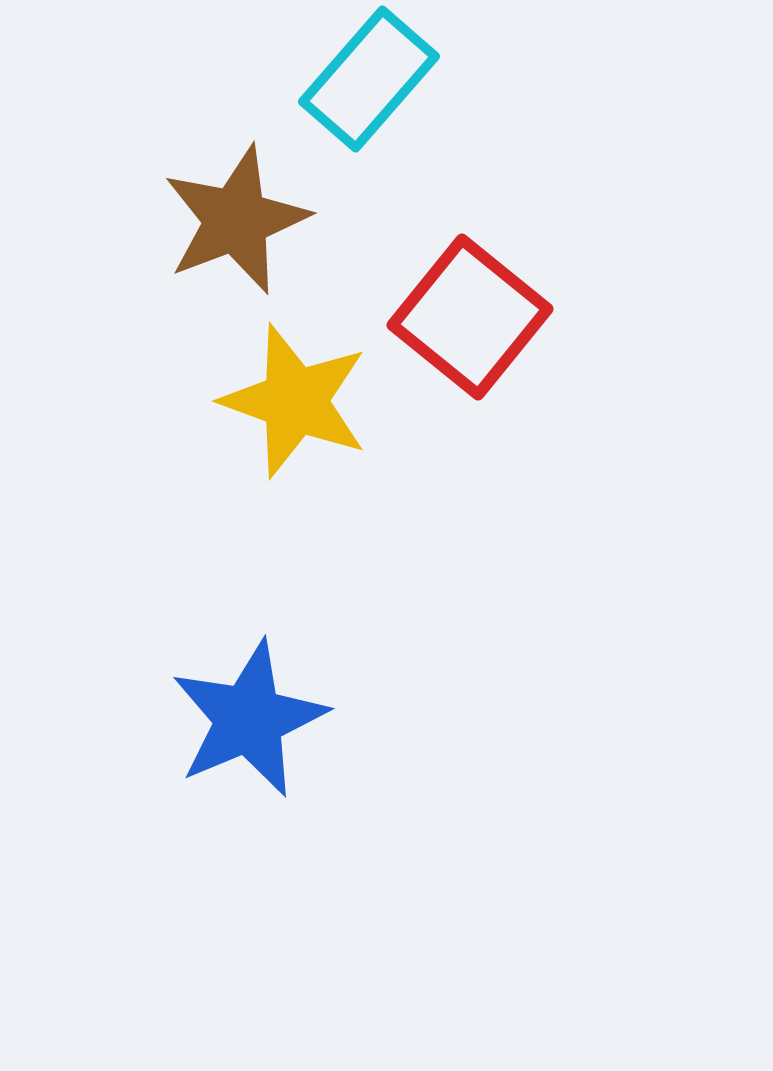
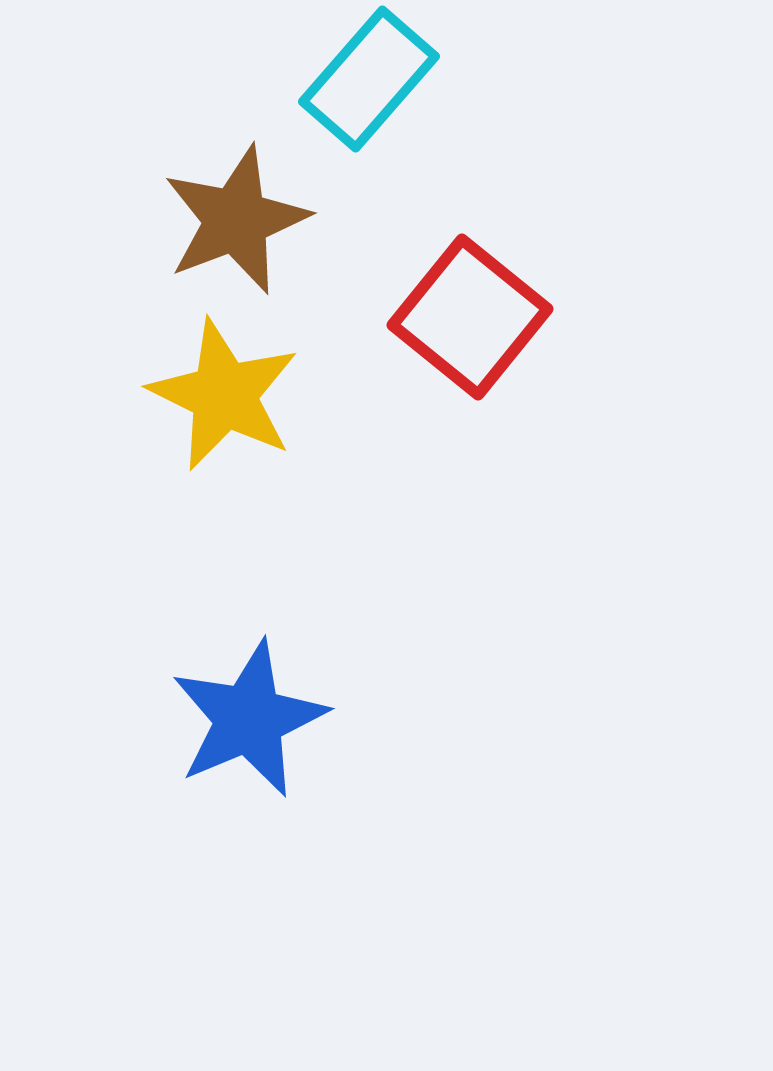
yellow star: moved 71 px left, 6 px up; rotated 6 degrees clockwise
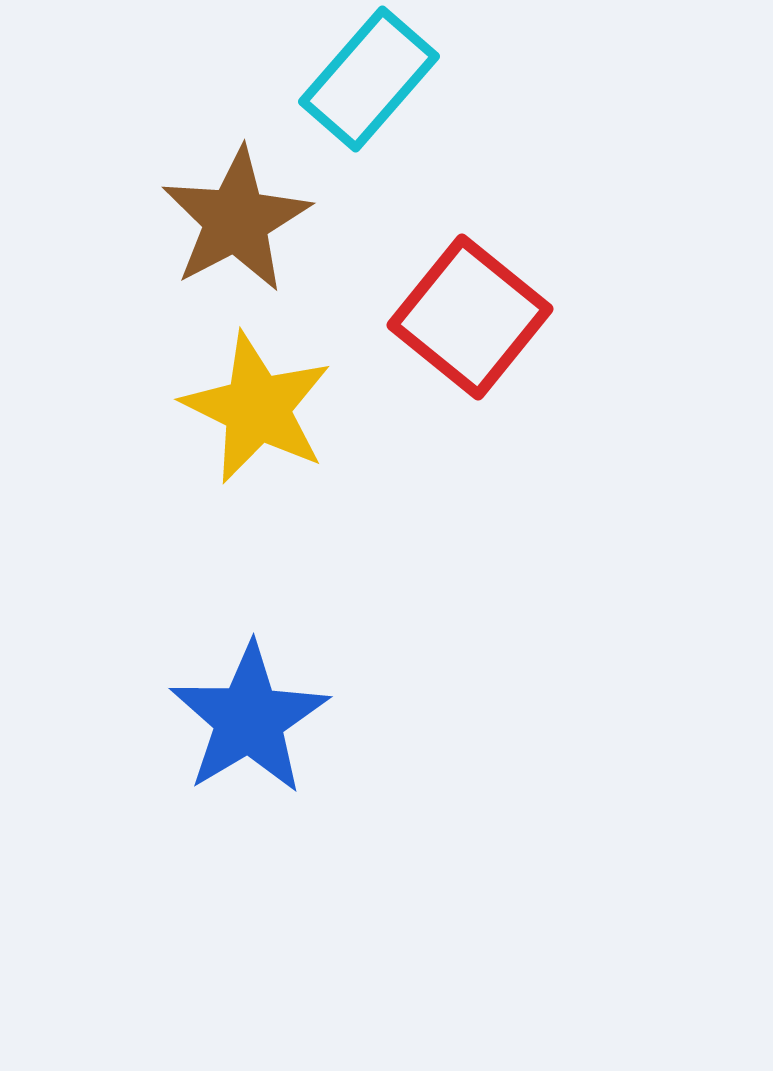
brown star: rotated 7 degrees counterclockwise
yellow star: moved 33 px right, 13 px down
blue star: rotated 8 degrees counterclockwise
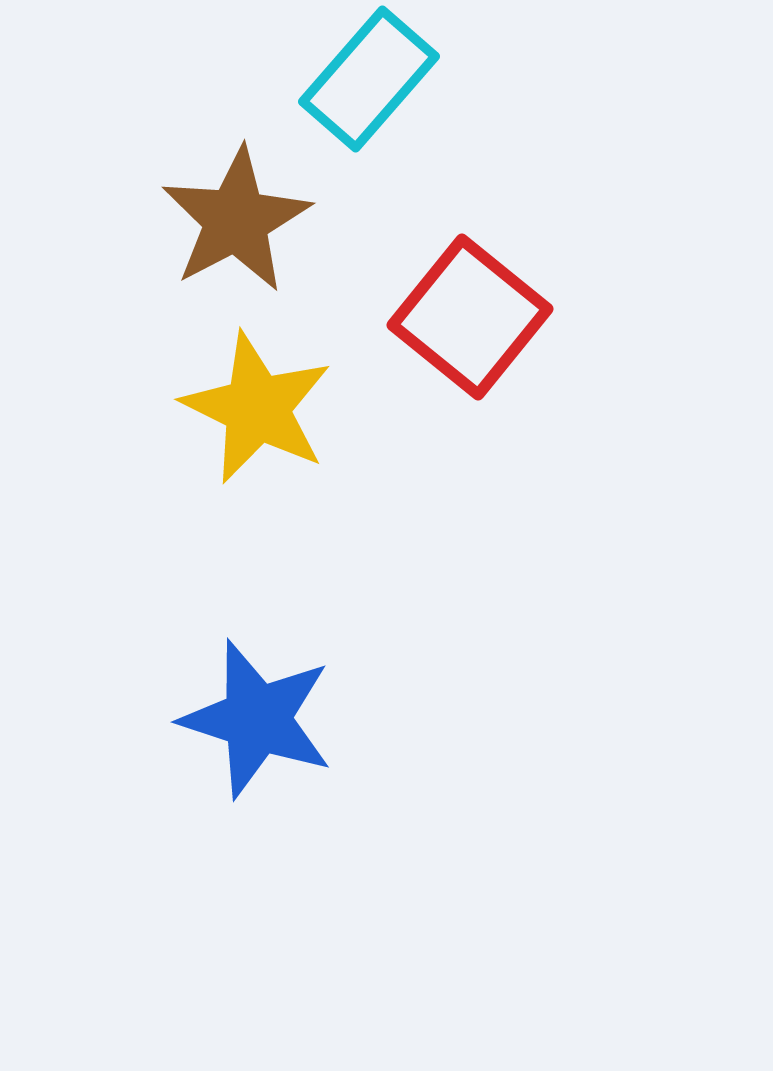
blue star: moved 8 px right; rotated 23 degrees counterclockwise
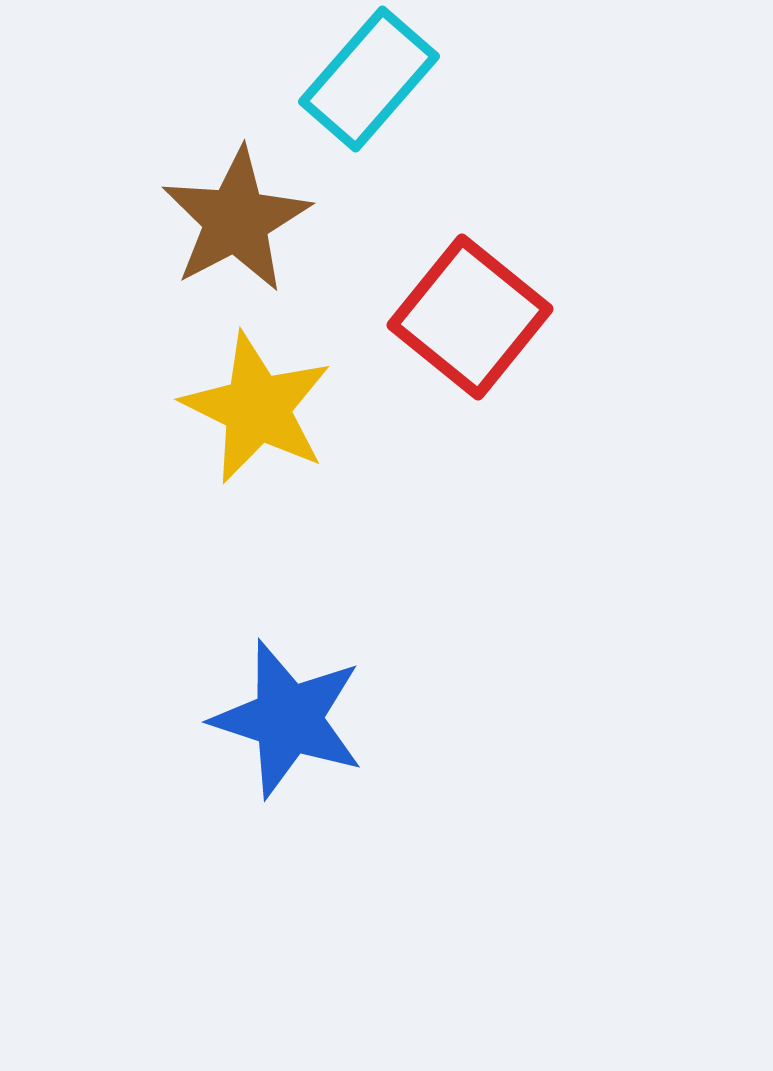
blue star: moved 31 px right
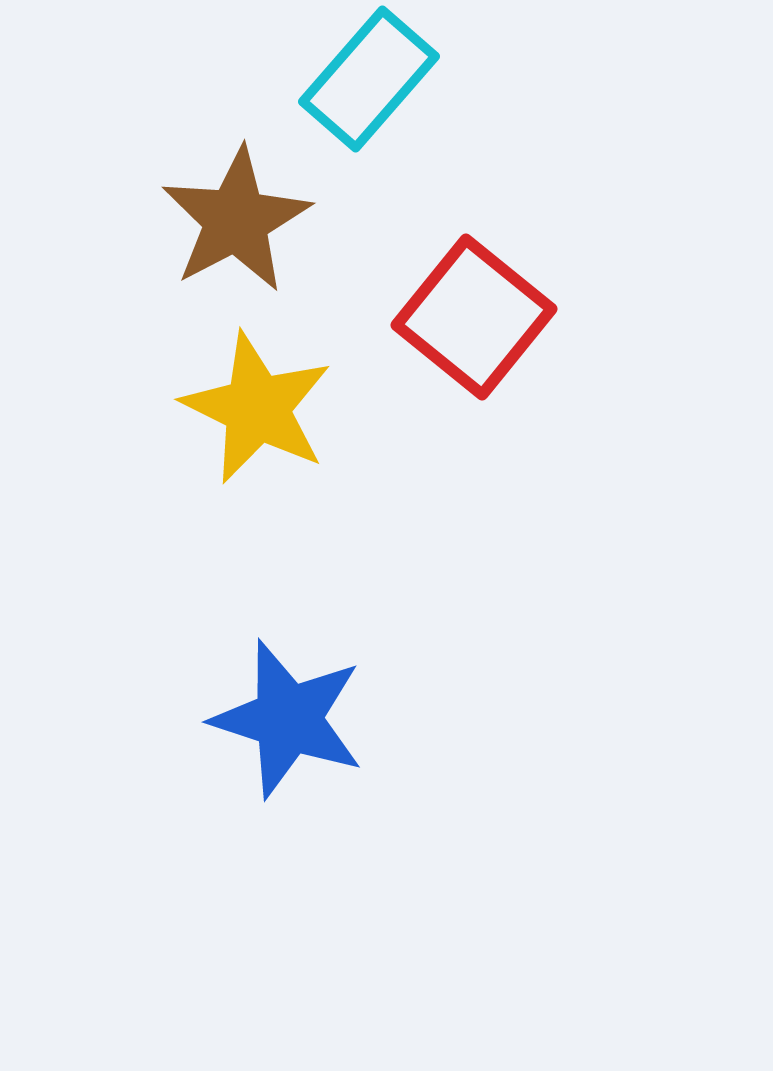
red square: moved 4 px right
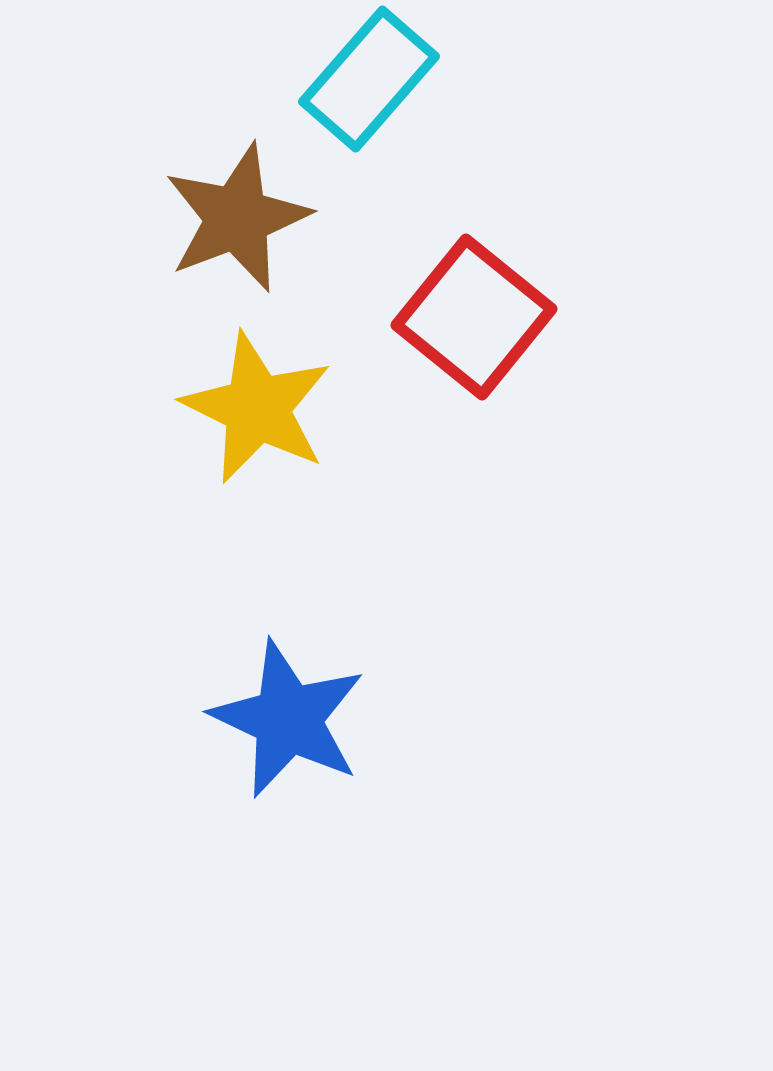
brown star: moved 1 px right, 2 px up; rotated 7 degrees clockwise
blue star: rotated 7 degrees clockwise
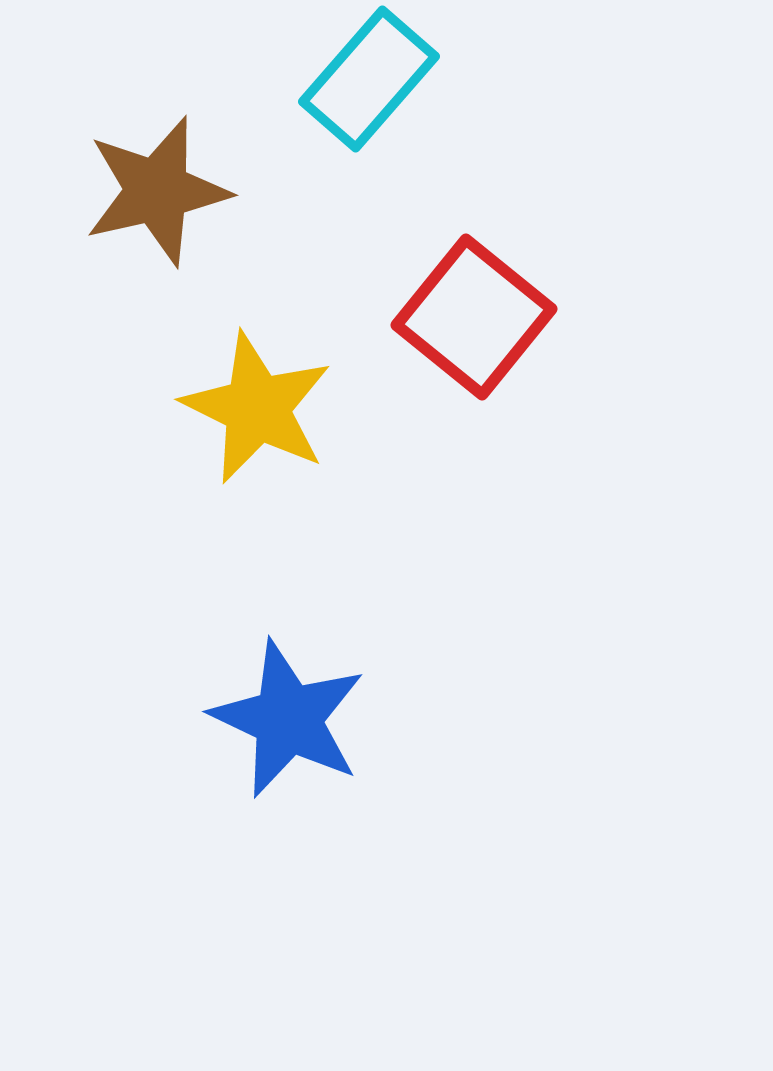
brown star: moved 80 px left, 27 px up; rotated 8 degrees clockwise
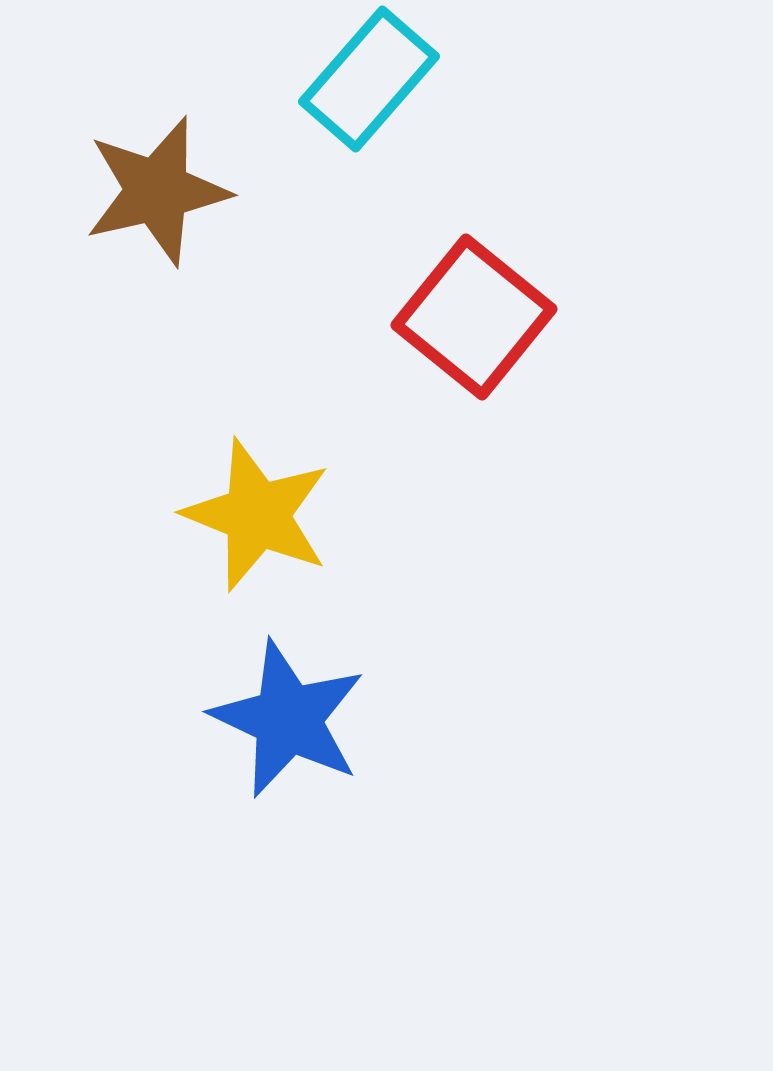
yellow star: moved 107 px down; rotated 4 degrees counterclockwise
